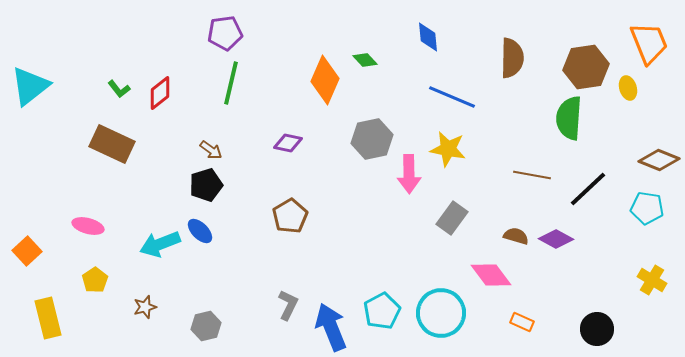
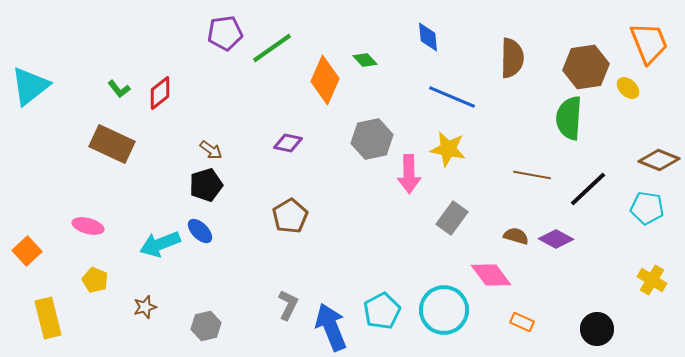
green line at (231, 83): moved 41 px right, 35 px up; rotated 42 degrees clockwise
yellow ellipse at (628, 88): rotated 30 degrees counterclockwise
yellow pentagon at (95, 280): rotated 15 degrees counterclockwise
cyan circle at (441, 313): moved 3 px right, 3 px up
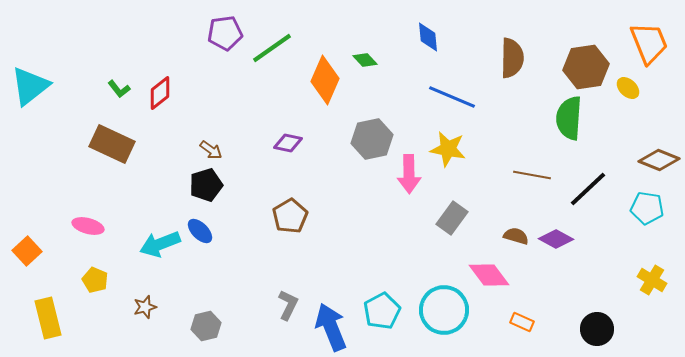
pink diamond at (491, 275): moved 2 px left
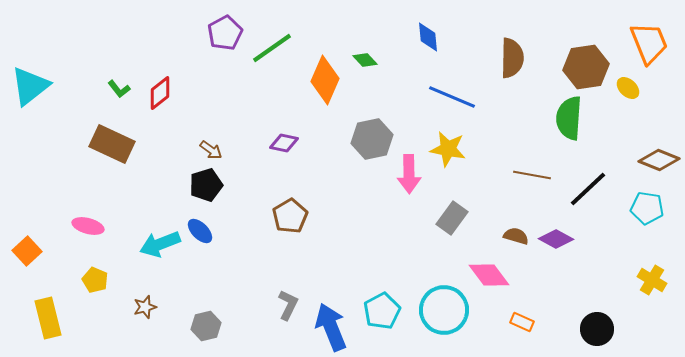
purple pentagon at (225, 33): rotated 20 degrees counterclockwise
purple diamond at (288, 143): moved 4 px left
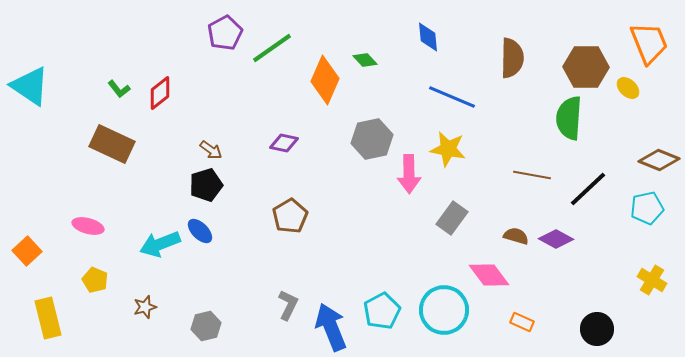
brown hexagon at (586, 67): rotated 9 degrees clockwise
cyan triangle at (30, 86): rotated 48 degrees counterclockwise
cyan pentagon at (647, 208): rotated 20 degrees counterclockwise
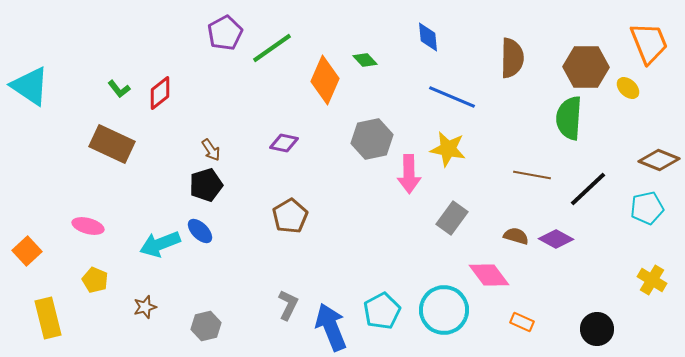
brown arrow at (211, 150): rotated 20 degrees clockwise
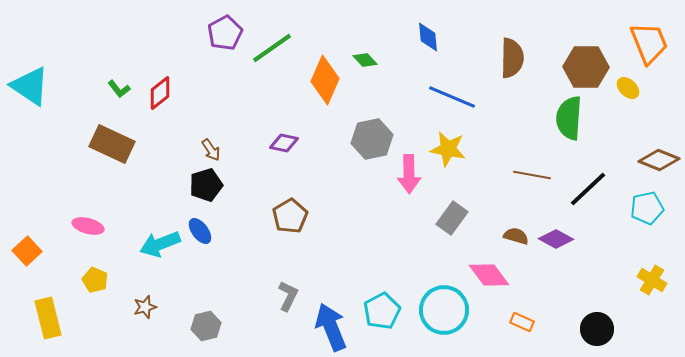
blue ellipse at (200, 231): rotated 8 degrees clockwise
gray L-shape at (288, 305): moved 9 px up
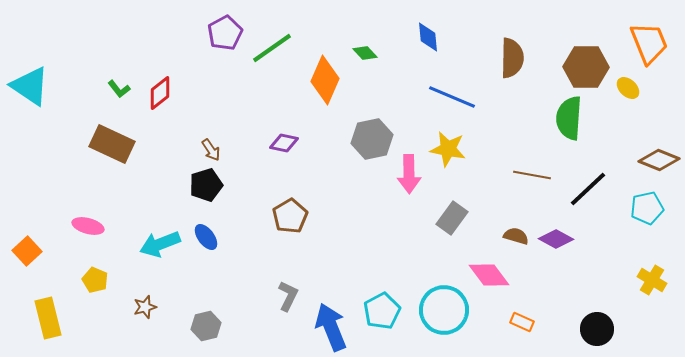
green diamond at (365, 60): moved 7 px up
blue ellipse at (200, 231): moved 6 px right, 6 px down
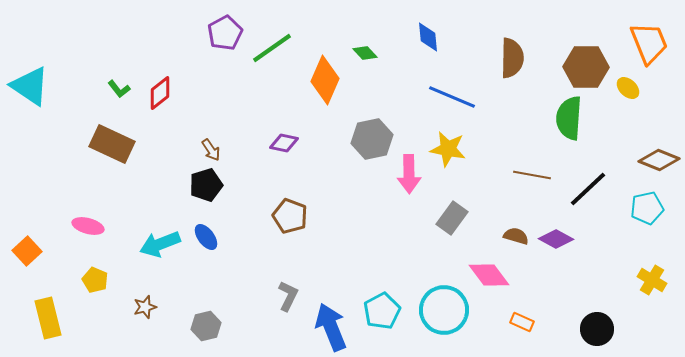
brown pentagon at (290, 216): rotated 20 degrees counterclockwise
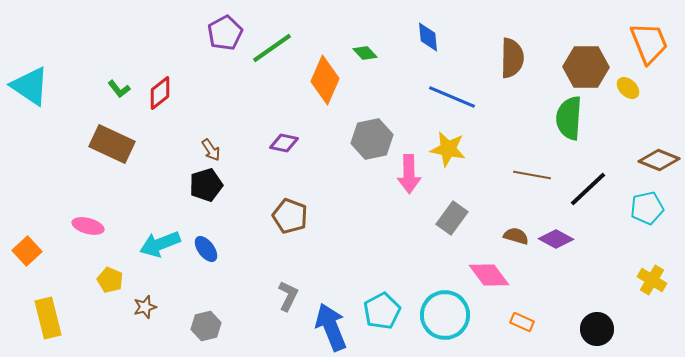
blue ellipse at (206, 237): moved 12 px down
yellow pentagon at (95, 280): moved 15 px right
cyan circle at (444, 310): moved 1 px right, 5 px down
